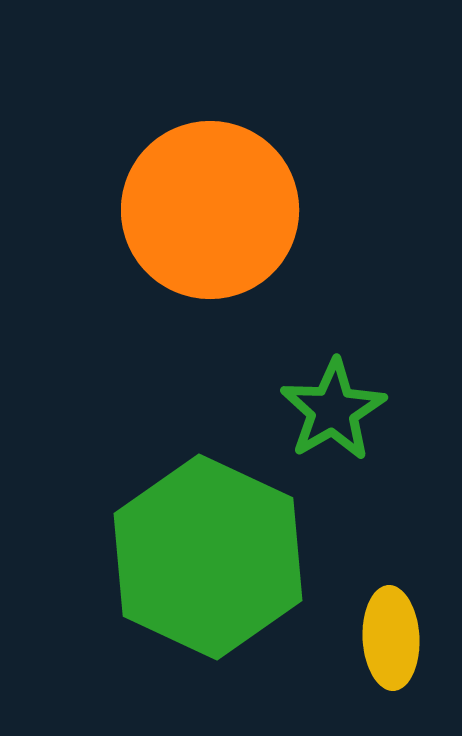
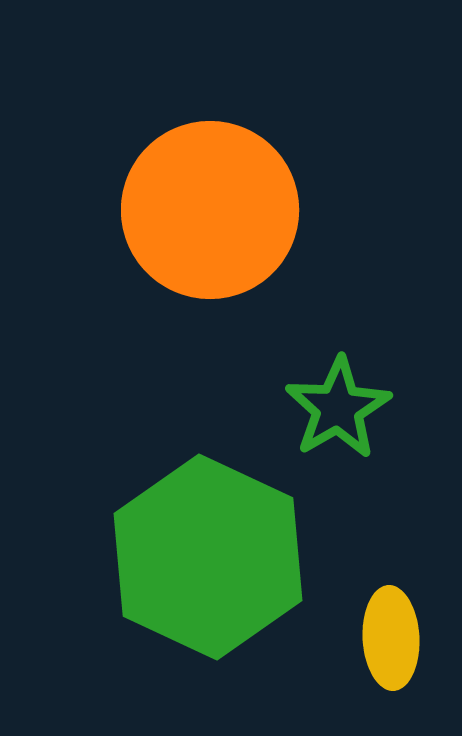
green star: moved 5 px right, 2 px up
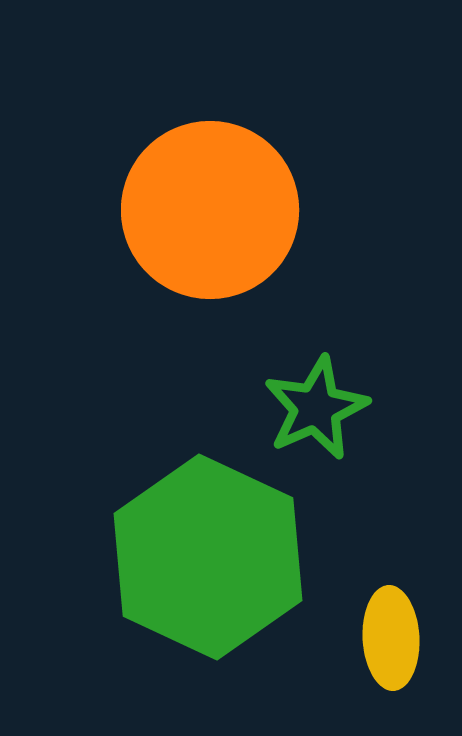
green star: moved 22 px left; rotated 6 degrees clockwise
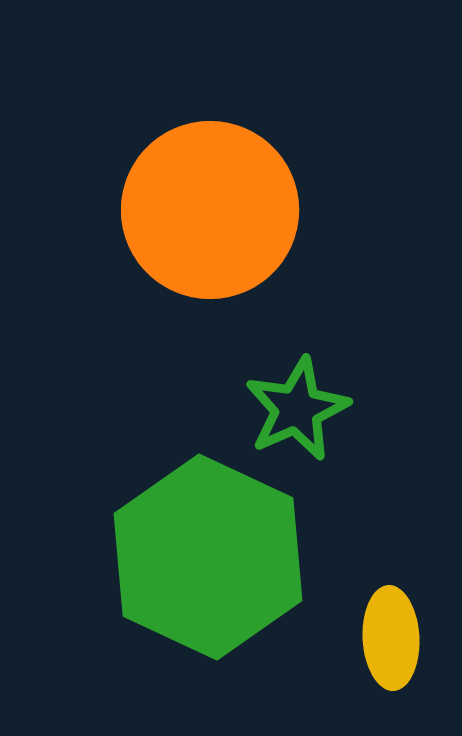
green star: moved 19 px left, 1 px down
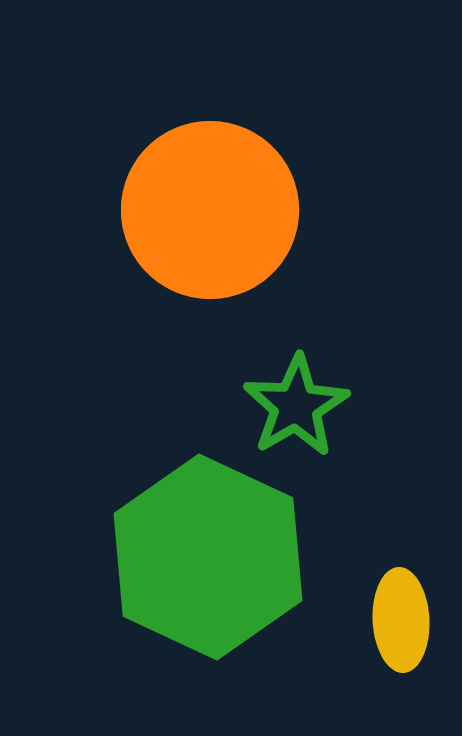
green star: moved 1 px left, 3 px up; rotated 6 degrees counterclockwise
yellow ellipse: moved 10 px right, 18 px up
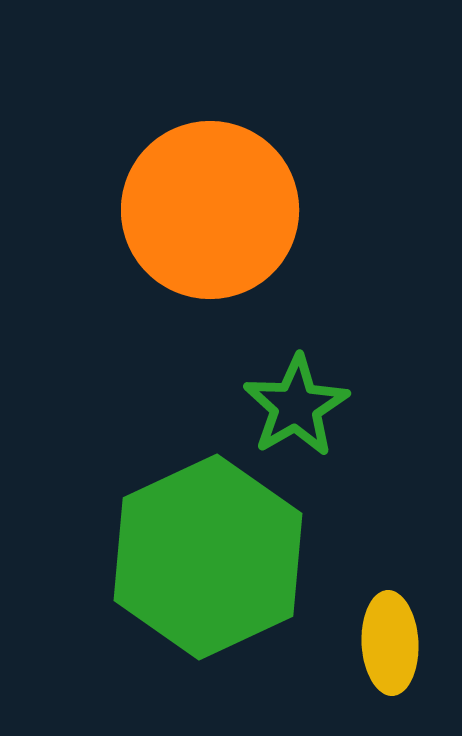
green hexagon: rotated 10 degrees clockwise
yellow ellipse: moved 11 px left, 23 px down
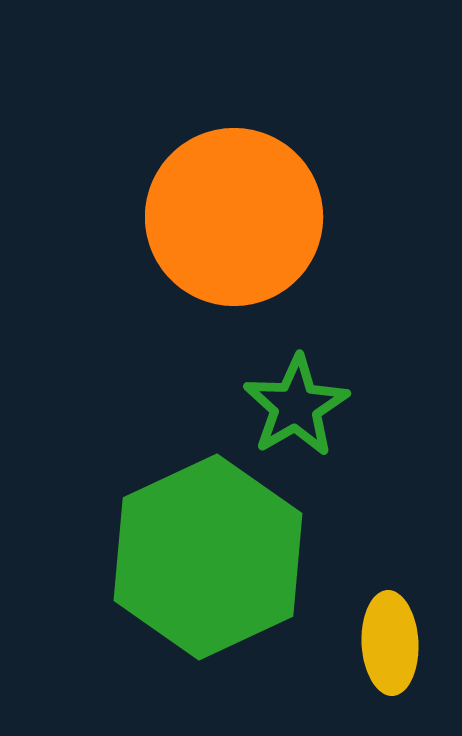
orange circle: moved 24 px right, 7 px down
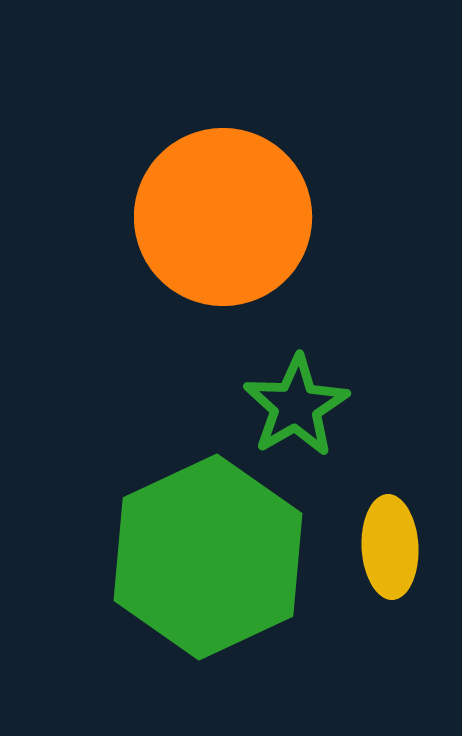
orange circle: moved 11 px left
yellow ellipse: moved 96 px up
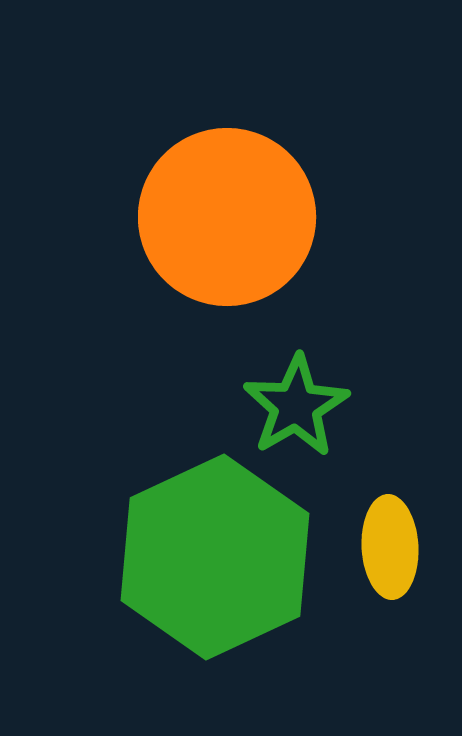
orange circle: moved 4 px right
green hexagon: moved 7 px right
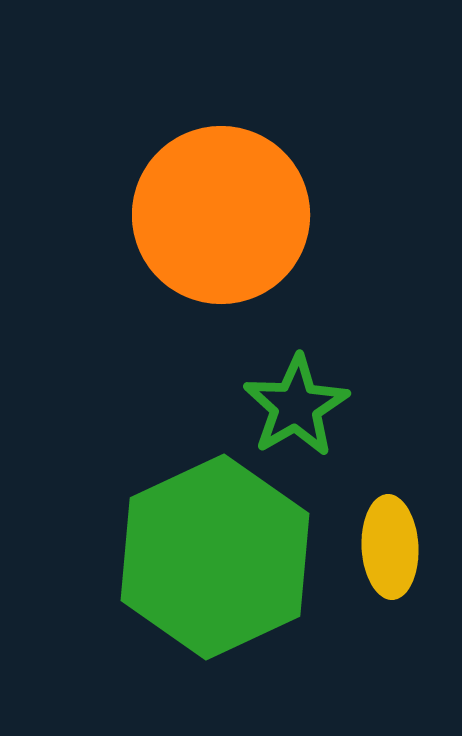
orange circle: moved 6 px left, 2 px up
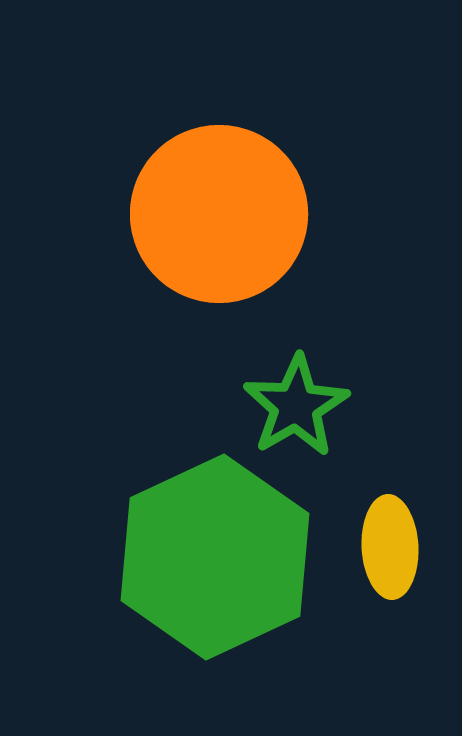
orange circle: moved 2 px left, 1 px up
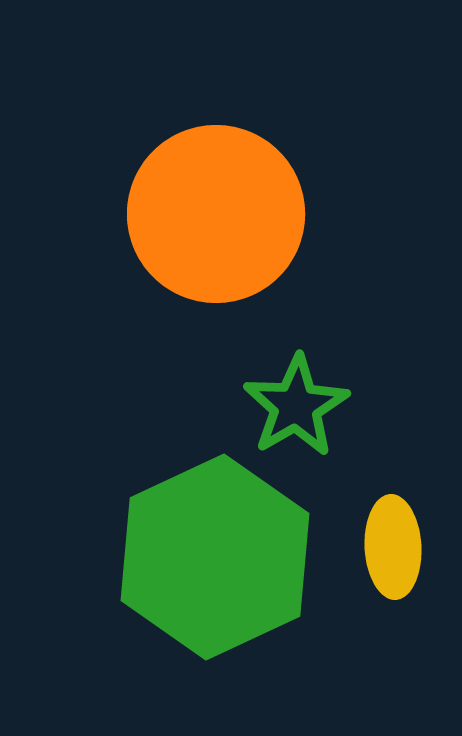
orange circle: moved 3 px left
yellow ellipse: moved 3 px right
